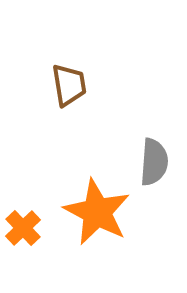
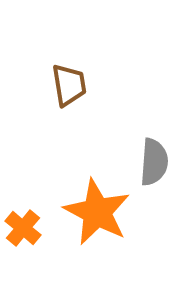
orange cross: rotated 6 degrees counterclockwise
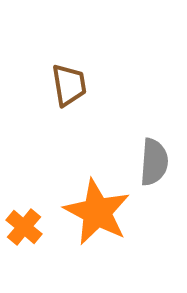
orange cross: moved 1 px right, 1 px up
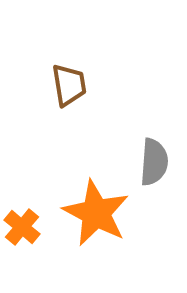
orange star: moved 1 px left, 1 px down
orange cross: moved 2 px left
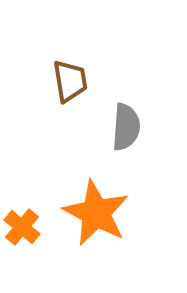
brown trapezoid: moved 1 px right, 4 px up
gray semicircle: moved 28 px left, 35 px up
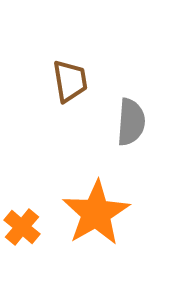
gray semicircle: moved 5 px right, 5 px up
orange star: rotated 14 degrees clockwise
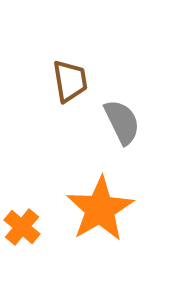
gray semicircle: moved 9 px left; rotated 30 degrees counterclockwise
orange star: moved 4 px right, 4 px up
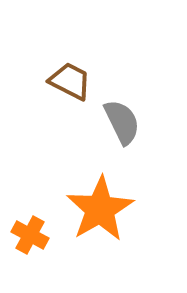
brown trapezoid: rotated 54 degrees counterclockwise
orange cross: moved 8 px right, 8 px down; rotated 12 degrees counterclockwise
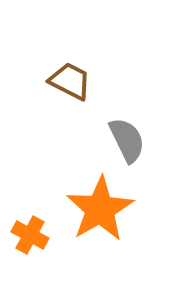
gray semicircle: moved 5 px right, 18 px down
